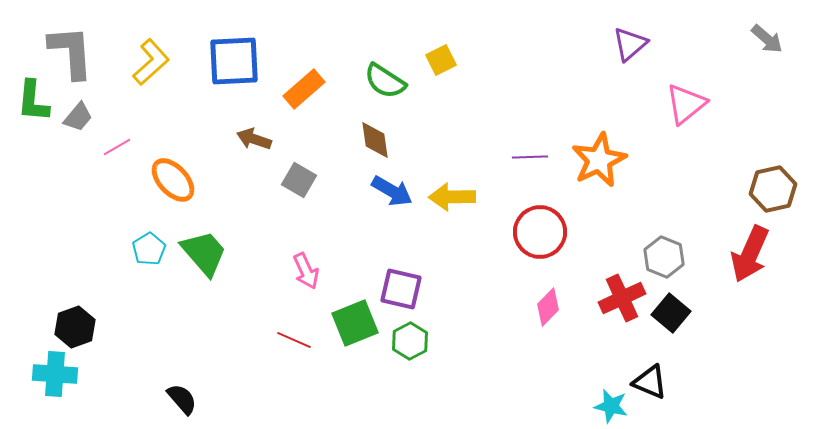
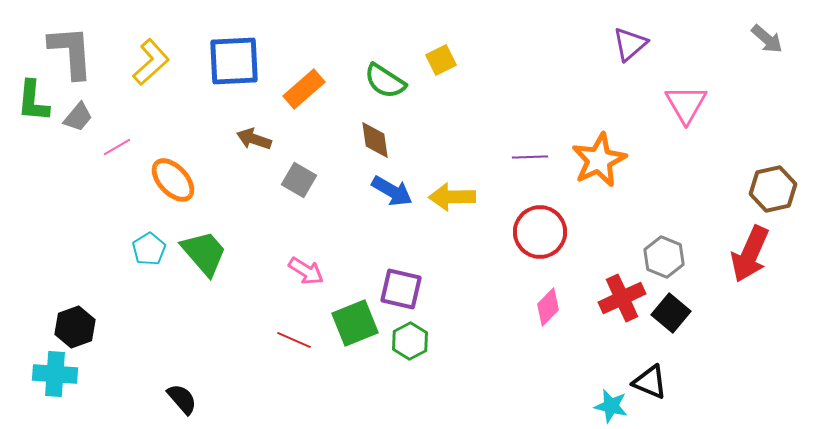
pink triangle: rotated 21 degrees counterclockwise
pink arrow: rotated 33 degrees counterclockwise
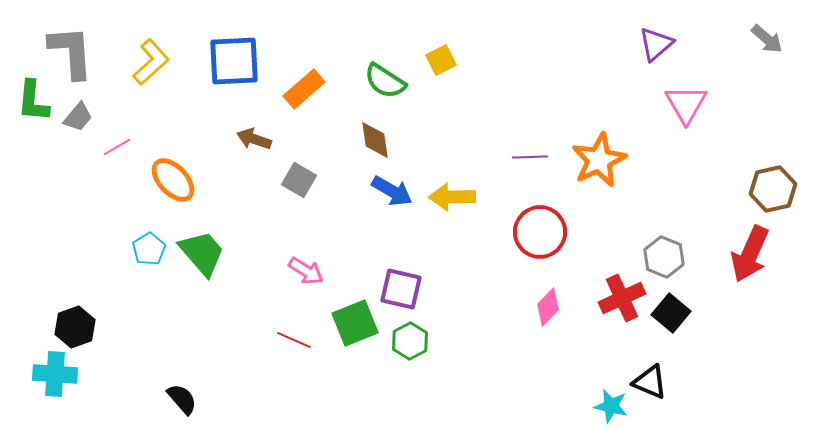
purple triangle: moved 26 px right
green trapezoid: moved 2 px left
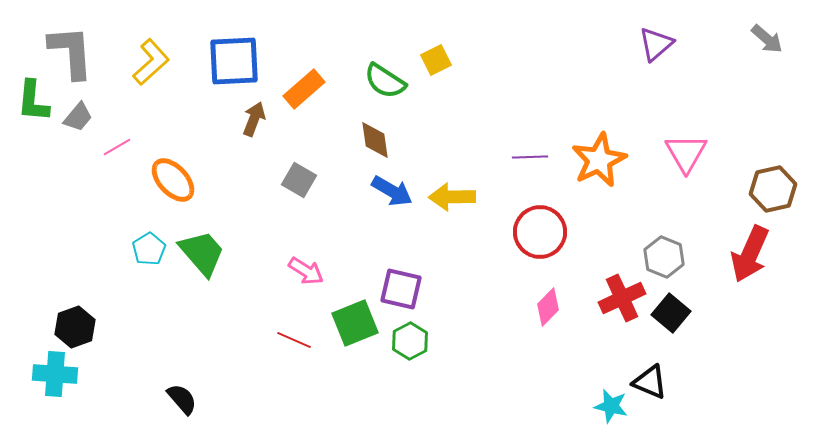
yellow square: moved 5 px left
pink triangle: moved 49 px down
brown arrow: moved 20 px up; rotated 92 degrees clockwise
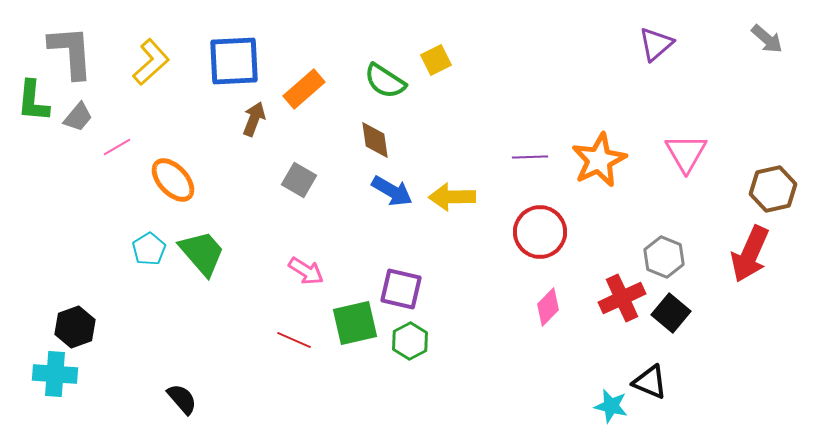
green square: rotated 9 degrees clockwise
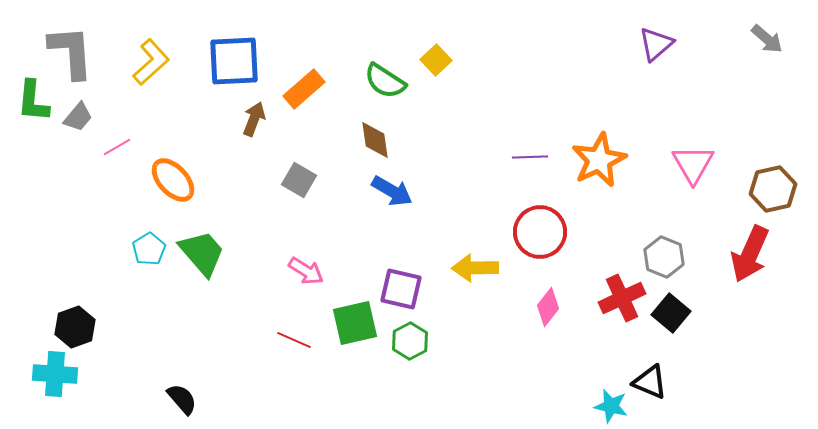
yellow square: rotated 16 degrees counterclockwise
pink triangle: moved 7 px right, 11 px down
yellow arrow: moved 23 px right, 71 px down
pink diamond: rotated 6 degrees counterclockwise
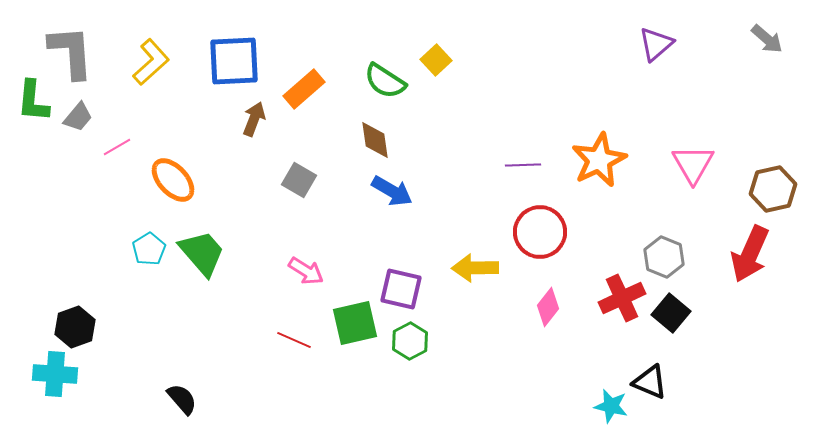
purple line: moved 7 px left, 8 px down
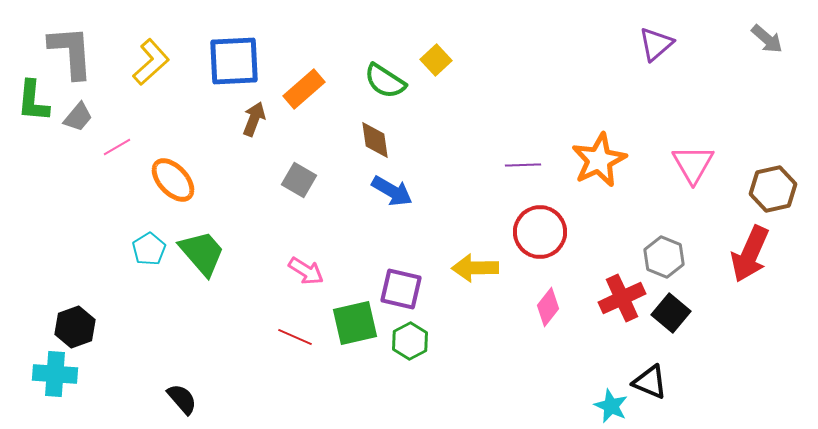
red line: moved 1 px right, 3 px up
cyan star: rotated 12 degrees clockwise
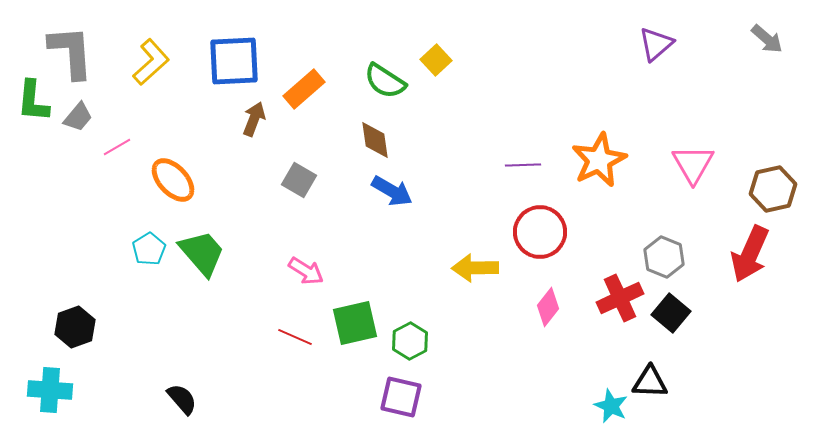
purple square: moved 108 px down
red cross: moved 2 px left
cyan cross: moved 5 px left, 16 px down
black triangle: rotated 21 degrees counterclockwise
